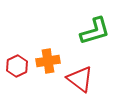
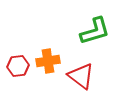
red hexagon: moved 1 px right; rotated 20 degrees clockwise
red triangle: moved 1 px right, 3 px up
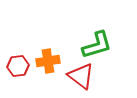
green L-shape: moved 2 px right, 14 px down
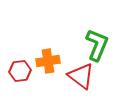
green L-shape: rotated 52 degrees counterclockwise
red hexagon: moved 2 px right, 5 px down
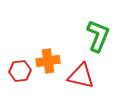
green L-shape: moved 1 px right, 9 px up
red triangle: rotated 24 degrees counterclockwise
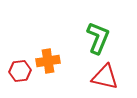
green L-shape: moved 2 px down
red triangle: moved 24 px right, 1 px down
